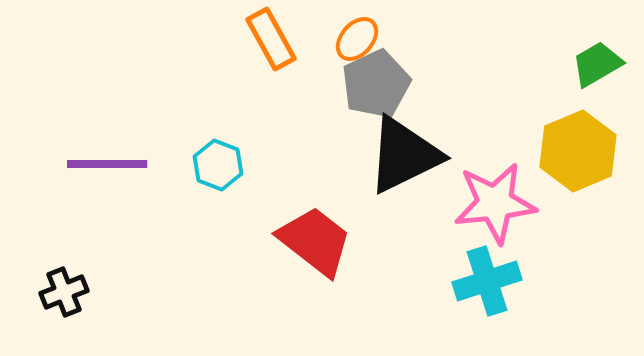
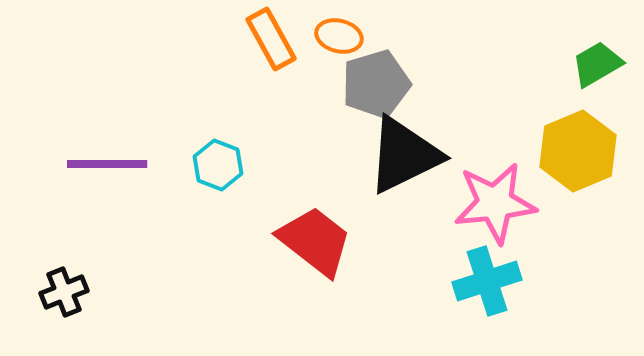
orange ellipse: moved 18 px left, 3 px up; rotated 63 degrees clockwise
gray pentagon: rotated 8 degrees clockwise
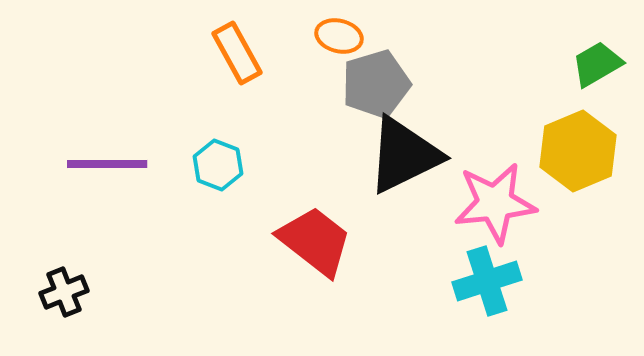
orange rectangle: moved 34 px left, 14 px down
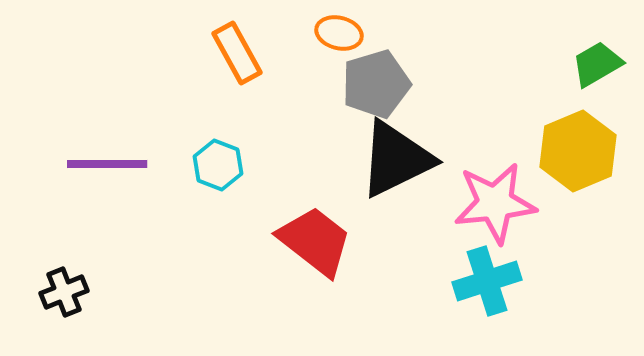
orange ellipse: moved 3 px up
black triangle: moved 8 px left, 4 px down
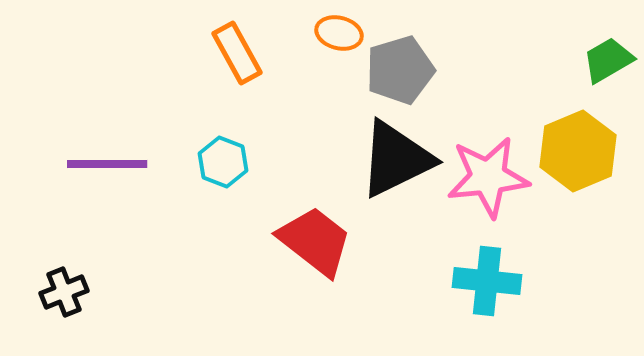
green trapezoid: moved 11 px right, 4 px up
gray pentagon: moved 24 px right, 14 px up
cyan hexagon: moved 5 px right, 3 px up
pink star: moved 7 px left, 26 px up
cyan cross: rotated 24 degrees clockwise
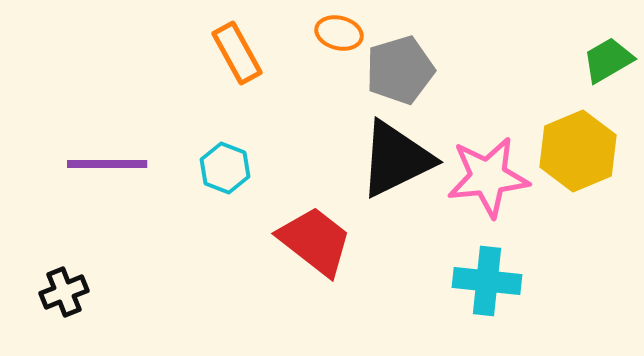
cyan hexagon: moved 2 px right, 6 px down
